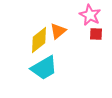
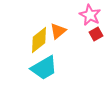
red square: rotated 32 degrees counterclockwise
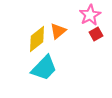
pink star: rotated 15 degrees clockwise
yellow diamond: moved 2 px left, 1 px up
cyan trapezoid: rotated 16 degrees counterclockwise
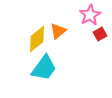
red square: moved 4 px right
cyan trapezoid: rotated 8 degrees counterclockwise
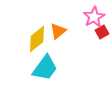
pink star: moved 4 px right, 2 px down
red square: moved 2 px right, 2 px up
cyan trapezoid: moved 1 px right
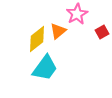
pink star: moved 17 px left, 3 px up
